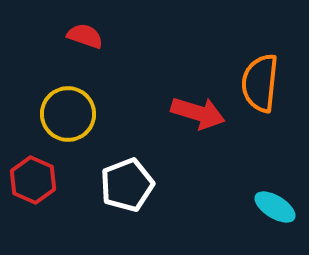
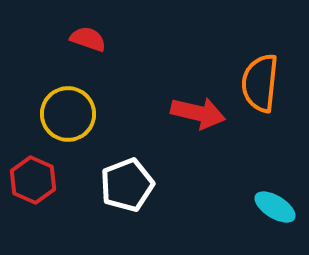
red semicircle: moved 3 px right, 3 px down
red arrow: rotated 4 degrees counterclockwise
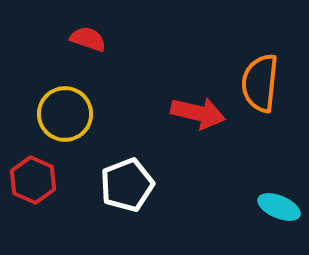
yellow circle: moved 3 px left
cyan ellipse: moved 4 px right; rotated 9 degrees counterclockwise
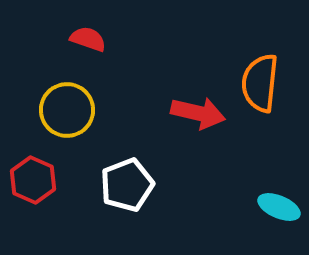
yellow circle: moved 2 px right, 4 px up
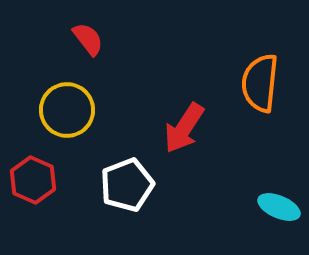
red semicircle: rotated 33 degrees clockwise
red arrow: moved 14 px left, 15 px down; rotated 110 degrees clockwise
